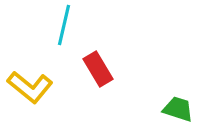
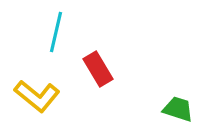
cyan line: moved 8 px left, 7 px down
yellow L-shape: moved 7 px right, 9 px down
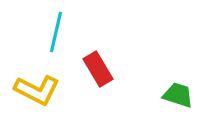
yellow L-shape: moved 6 px up; rotated 12 degrees counterclockwise
green trapezoid: moved 14 px up
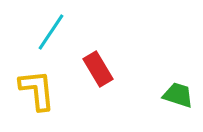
cyan line: moved 5 px left; rotated 21 degrees clockwise
yellow L-shape: rotated 123 degrees counterclockwise
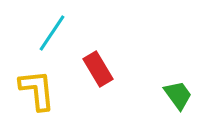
cyan line: moved 1 px right, 1 px down
green trapezoid: rotated 36 degrees clockwise
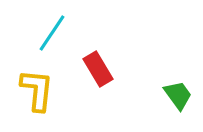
yellow L-shape: rotated 12 degrees clockwise
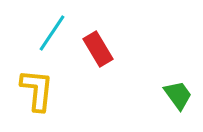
red rectangle: moved 20 px up
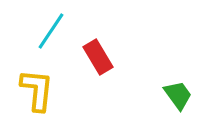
cyan line: moved 1 px left, 2 px up
red rectangle: moved 8 px down
